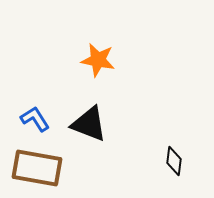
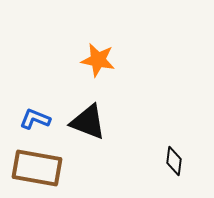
blue L-shape: rotated 36 degrees counterclockwise
black triangle: moved 1 px left, 2 px up
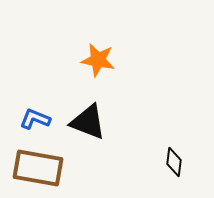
black diamond: moved 1 px down
brown rectangle: moved 1 px right
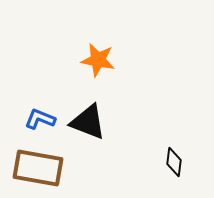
blue L-shape: moved 5 px right
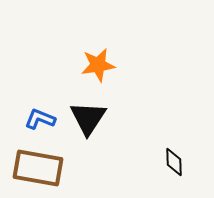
orange star: moved 5 px down; rotated 20 degrees counterclockwise
black triangle: moved 4 px up; rotated 42 degrees clockwise
black diamond: rotated 8 degrees counterclockwise
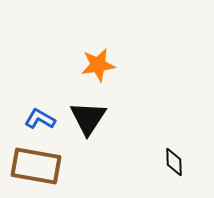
blue L-shape: rotated 8 degrees clockwise
brown rectangle: moved 2 px left, 2 px up
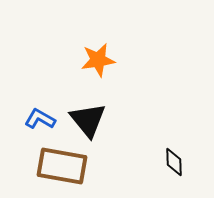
orange star: moved 5 px up
black triangle: moved 2 px down; rotated 12 degrees counterclockwise
brown rectangle: moved 26 px right
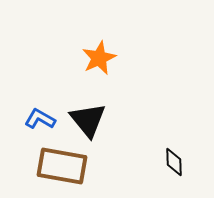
orange star: moved 1 px right, 2 px up; rotated 16 degrees counterclockwise
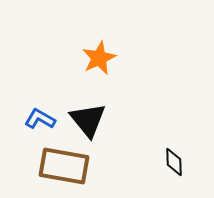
brown rectangle: moved 2 px right
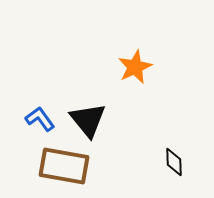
orange star: moved 36 px right, 9 px down
blue L-shape: rotated 24 degrees clockwise
